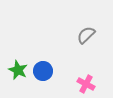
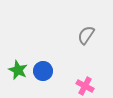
gray semicircle: rotated 12 degrees counterclockwise
pink cross: moved 1 px left, 2 px down
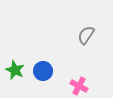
green star: moved 3 px left
pink cross: moved 6 px left
